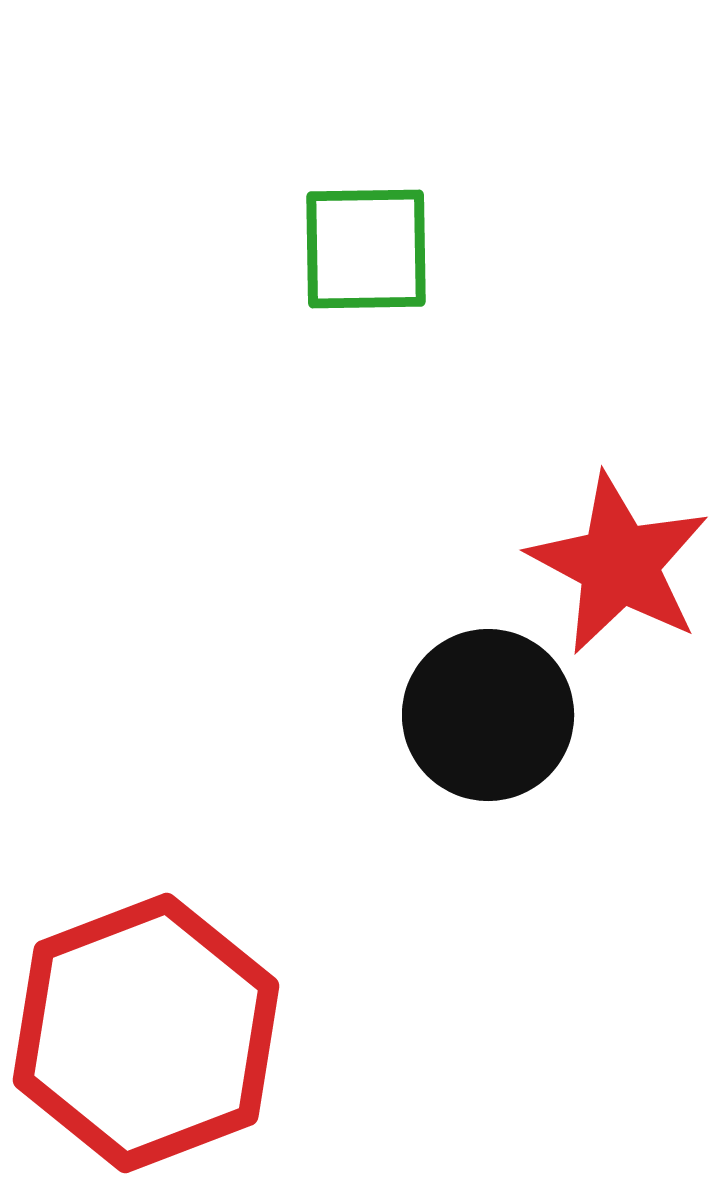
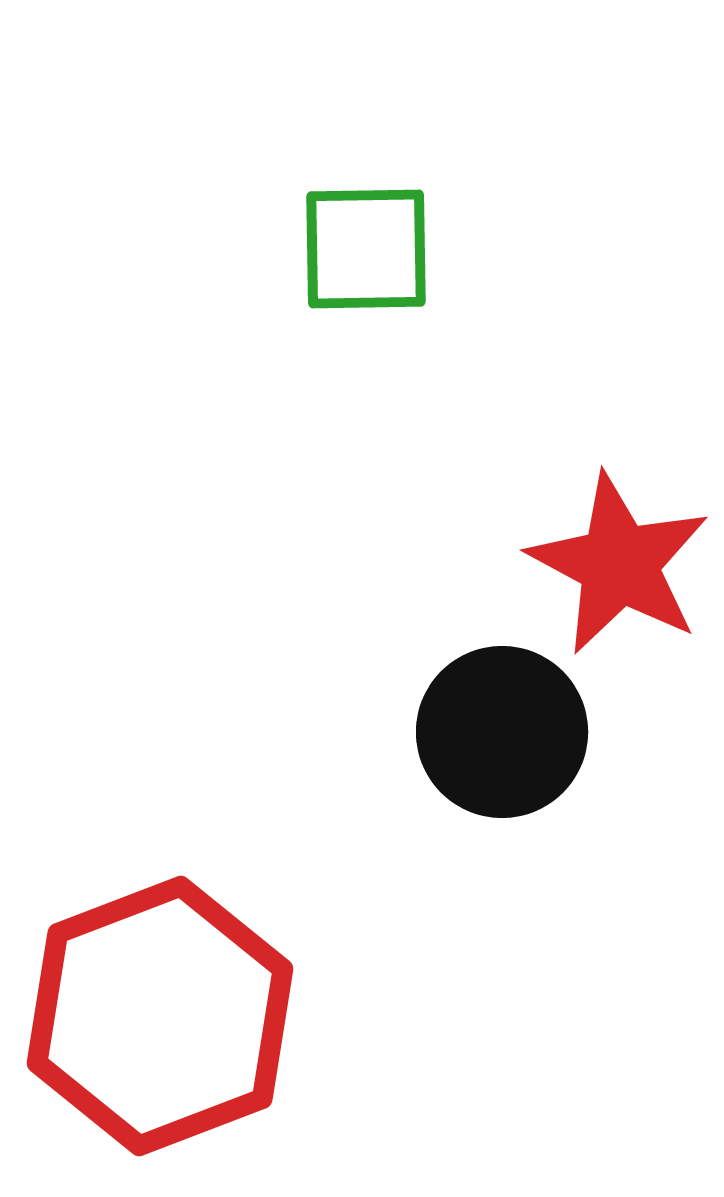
black circle: moved 14 px right, 17 px down
red hexagon: moved 14 px right, 17 px up
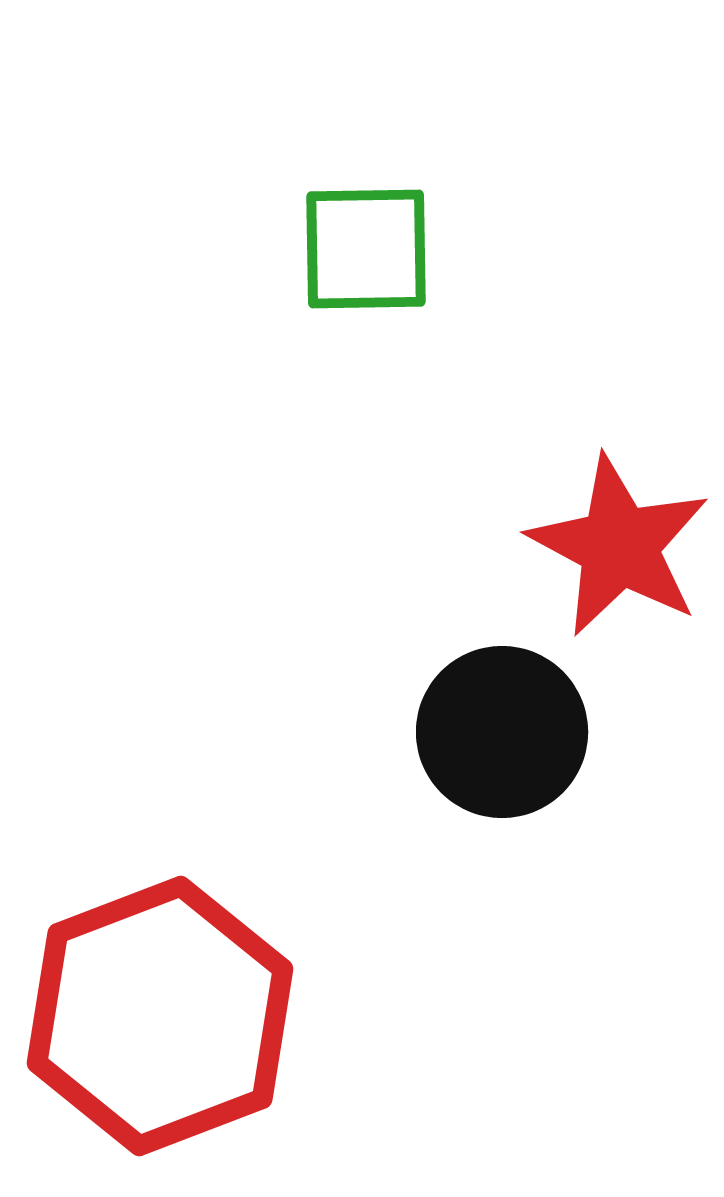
red star: moved 18 px up
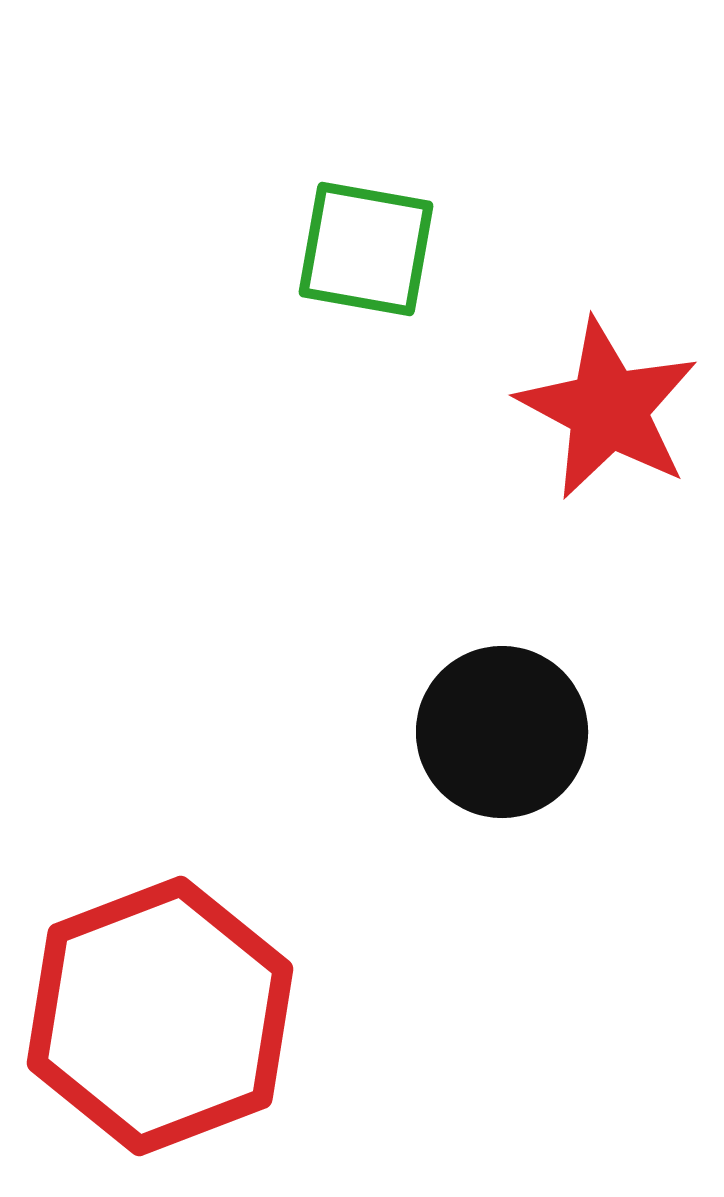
green square: rotated 11 degrees clockwise
red star: moved 11 px left, 137 px up
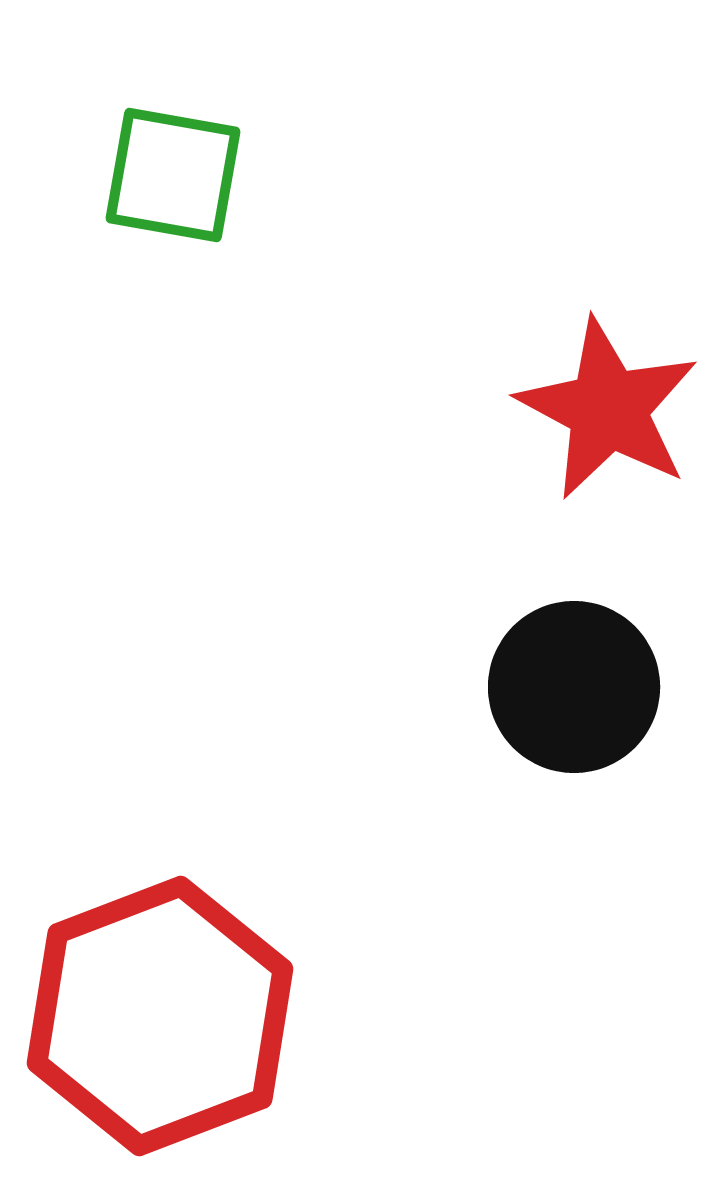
green square: moved 193 px left, 74 px up
black circle: moved 72 px right, 45 px up
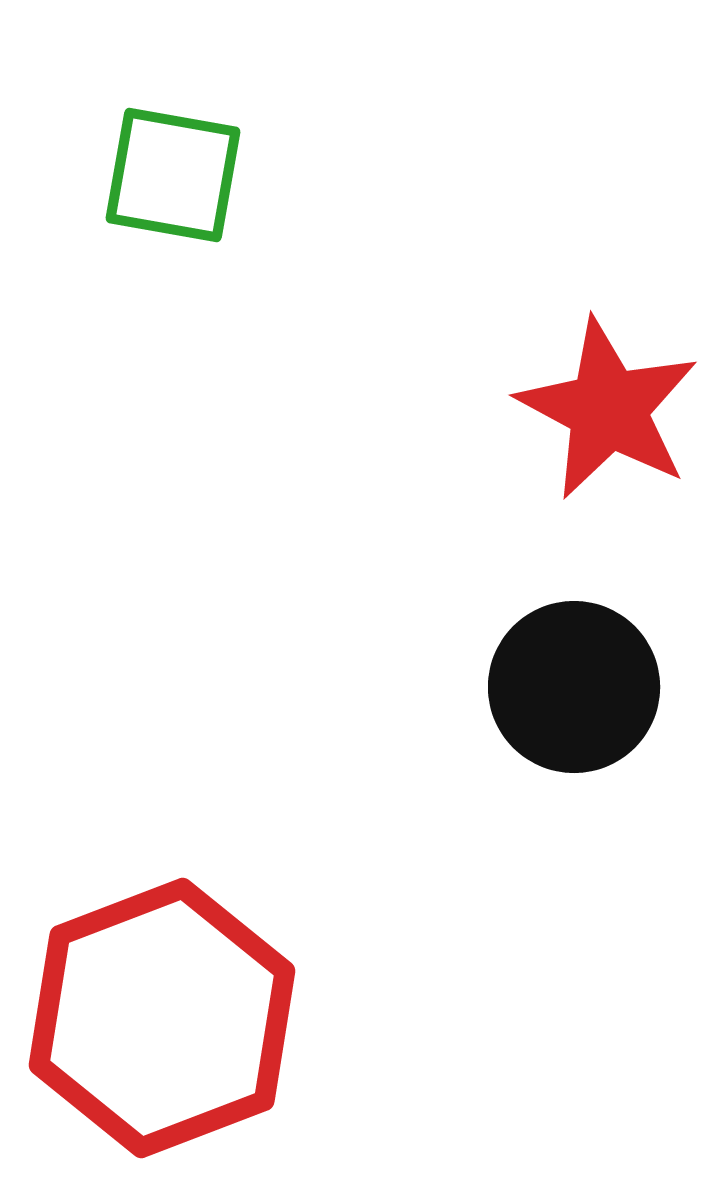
red hexagon: moved 2 px right, 2 px down
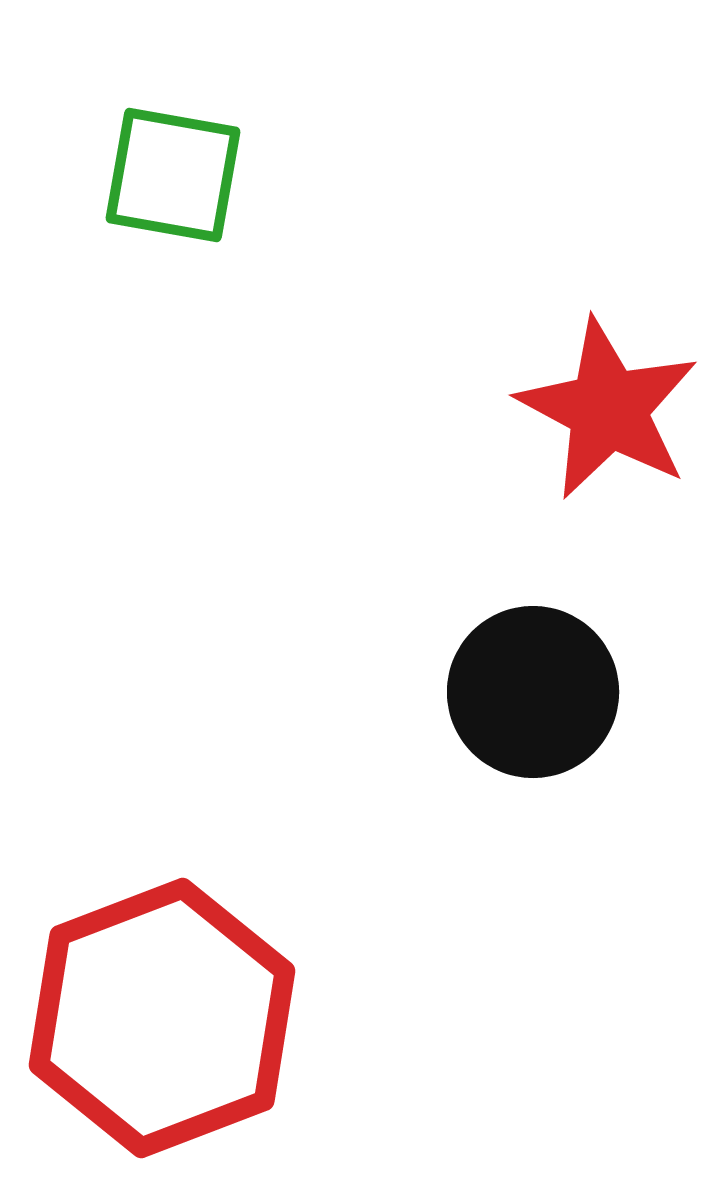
black circle: moved 41 px left, 5 px down
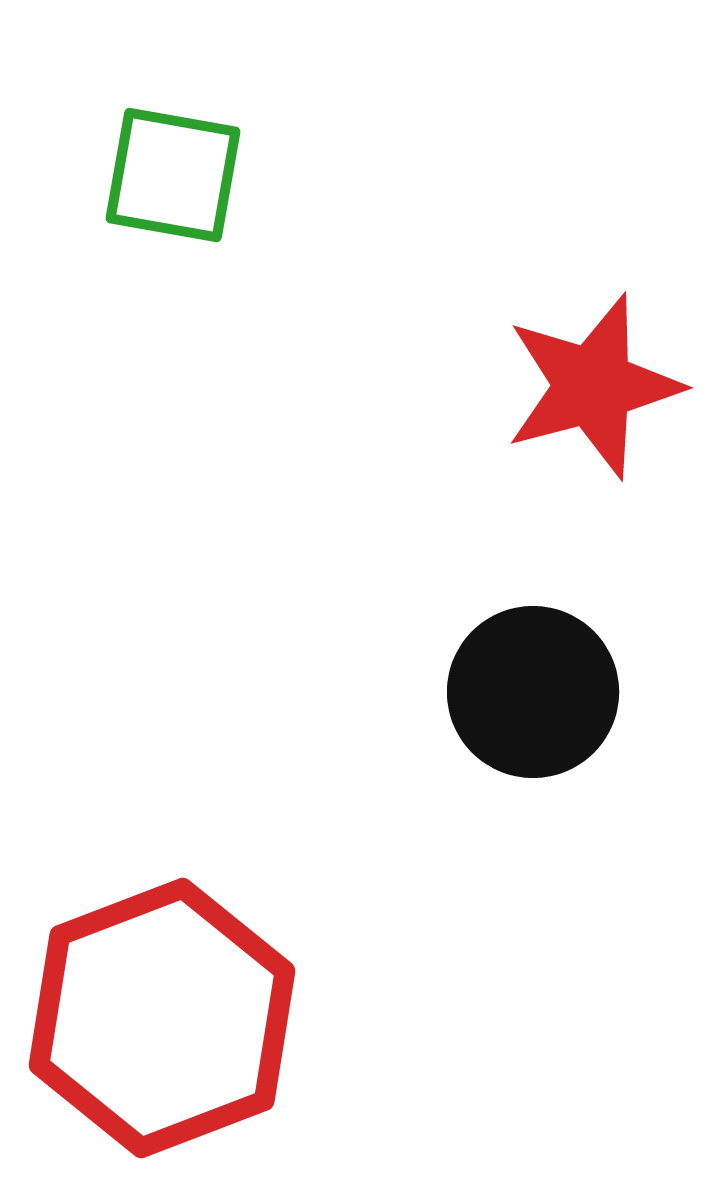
red star: moved 15 px left, 23 px up; rotated 29 degrees clockwise
